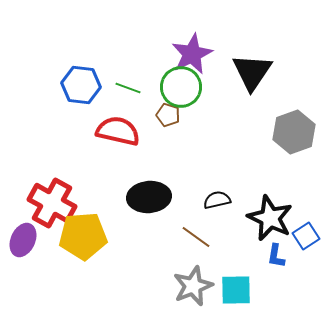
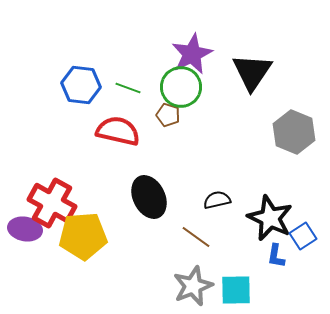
gray hexagon: rotated 18 degrees counterclockwise
black ellipse: rotated 69 degrees clockwise
blue square: moved 3 px left
purple ellipse: moved 2 px right, 11 px up; rotated 76 degrees clockwise
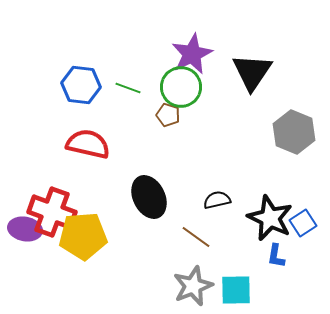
red semicircle: moved 30 px left, 13 px down
red cross: moved 9 px down; rotated 9 degrees counterclockwise
blue square: moved 13 px up
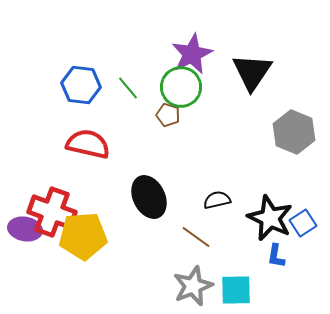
green line: rotated 30 degrees clockwise
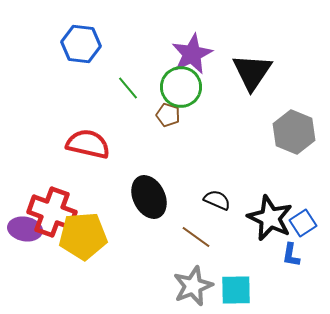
blue hexagon: moved 41 px up
black semicircle: rotated 36 degrees clockwise
blue L-shape: moved 15 px right, 1 px up
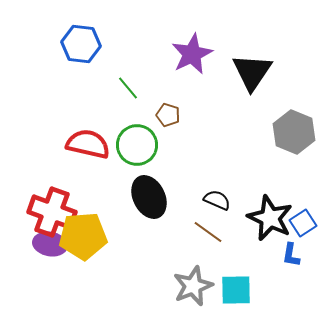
green circle: moved 44 px left, 58 px down
purple ellipse: moved 25 px right, 15 px down
brown line: moved 12 px right, 5 px up
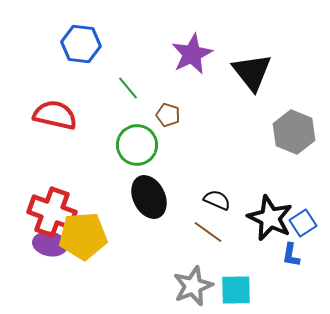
black triangle: rotated 12 degrees counterclockwise
red semicircle: moved 33 px left, 29 px up
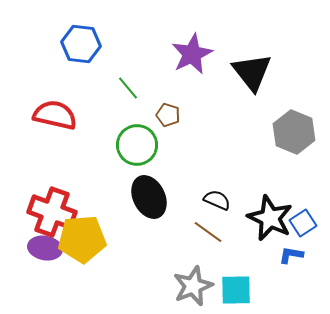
yellow pentagon: moved 1 px left, 3 px down
purple ellipse: moved 5 px left, 4 px down
blue L-shape: rotated 90 degrees clockwise
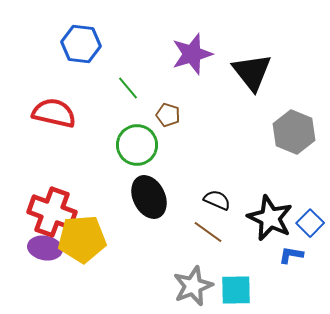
purple star: rotated 9 degrees clockwise
red semicircle: moved 1 px left, 2 px up
blue square: moved 7 px right; rotated 12 degrees counterclockwise
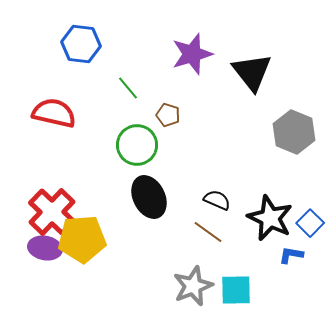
red cross: rotated 24 degrees clockwise
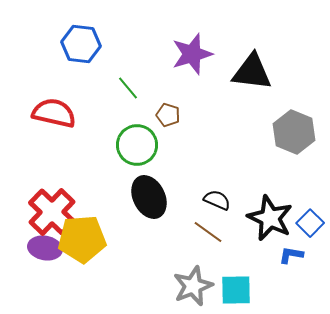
black triangle: rotated 45 degrees counterclockwise
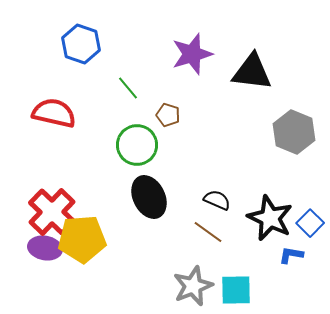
blue hexagon: rotated 12 degrees clockwise
